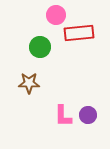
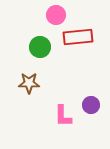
red rectangle: moved 1 px left, 4 px down
purple circle: moved 3 px right, 10 px up
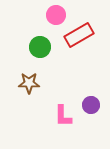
red rectangle: moved 1 px right, 2 px up; rotated 24 degrees counterclockwise
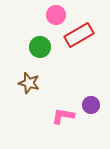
brown star: rotated 15 degrees clockwise
pink L-shape: rotated 100 degrees clockwise
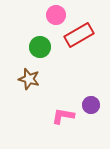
brown star: moved 4 px up
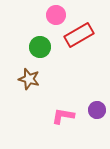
purple circle: moved 6 px right, 5 px down
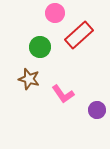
pink circle: moved 1 px left, 2 px up
red rectangle: rotated 12 degrees counterclockwise
pink L-shape: moved 22 px up; rotated 135 degrees counterclockwise
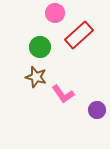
brown star: moved 7 px right, 2 px up
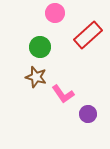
red rectangle: moved 9 px right
purple circle: moved 9 px left, 4 px down
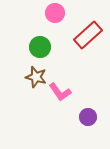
pink L-shape: moved 3 px left, 2 px up
purple circle: moved 3 px down
